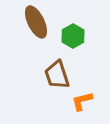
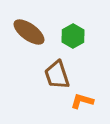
brown ellipse: moved 7 px left, 10 px down; rotated 28 degrees counterclockwise
orange L-shape: rotated 30 degrees clockwise
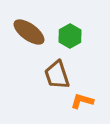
green hexagon: moved 3 px left
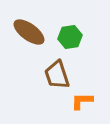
green hexagon: moved 1 px down; rotated 20 degrees clockwise
orange L-shape: rotated 15 degrees counterclockwise
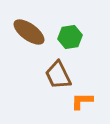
brown trapezoid: moved 1 px right; rotated 8 degrees counterclockwise
